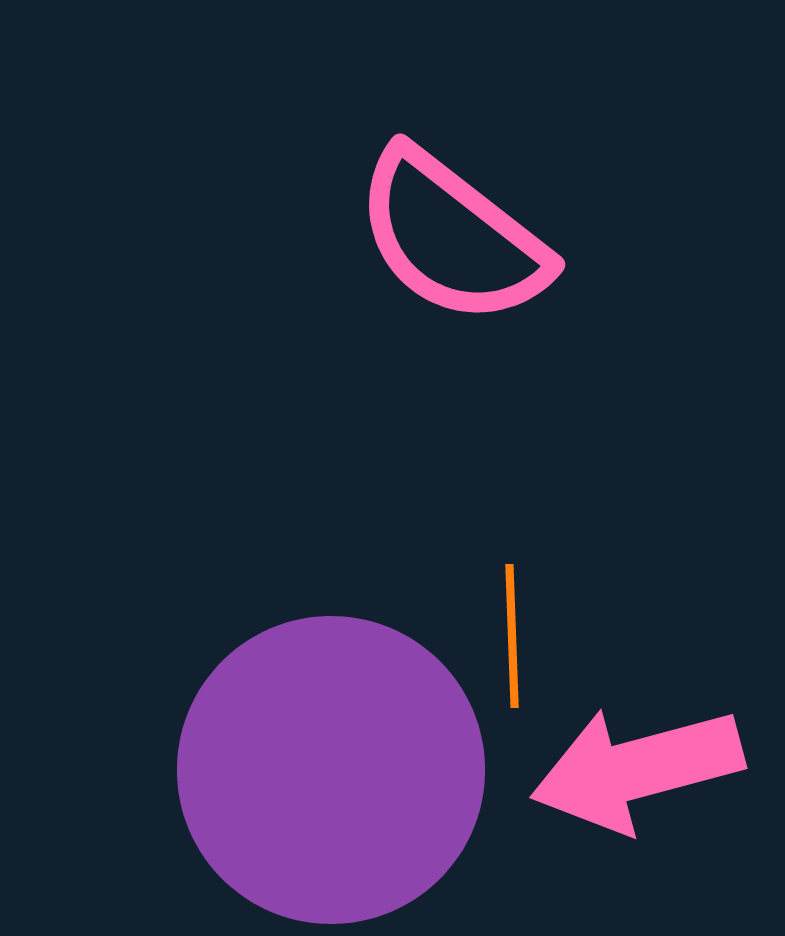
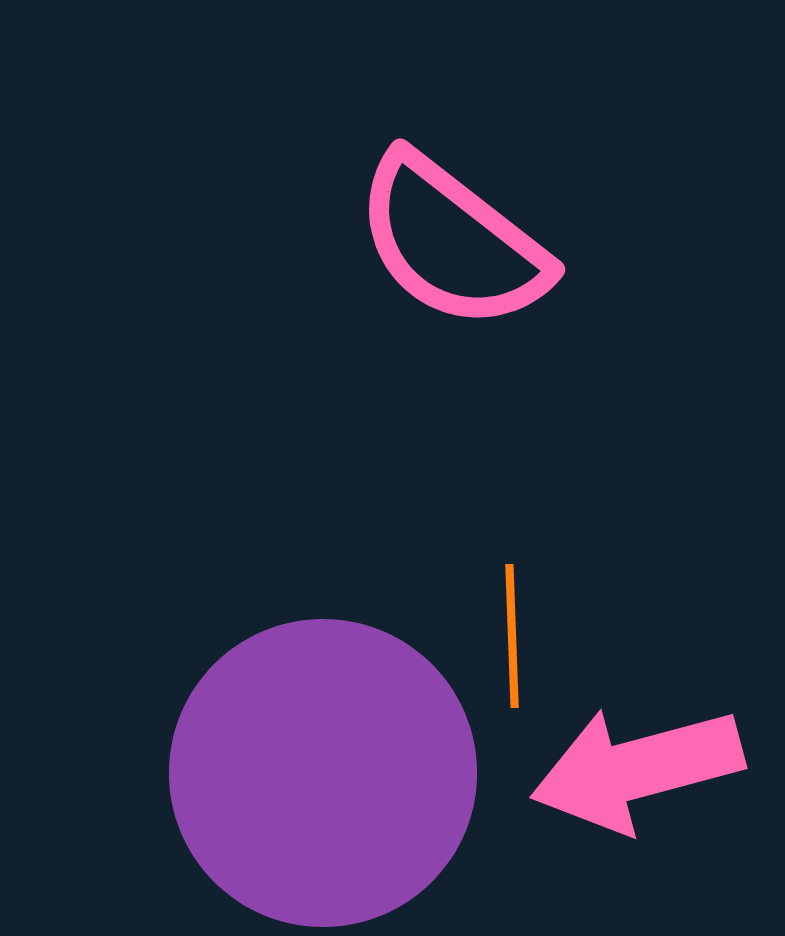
pink semicircle: moved 5 px down
purple circle: moved 8 px left, 3 px down
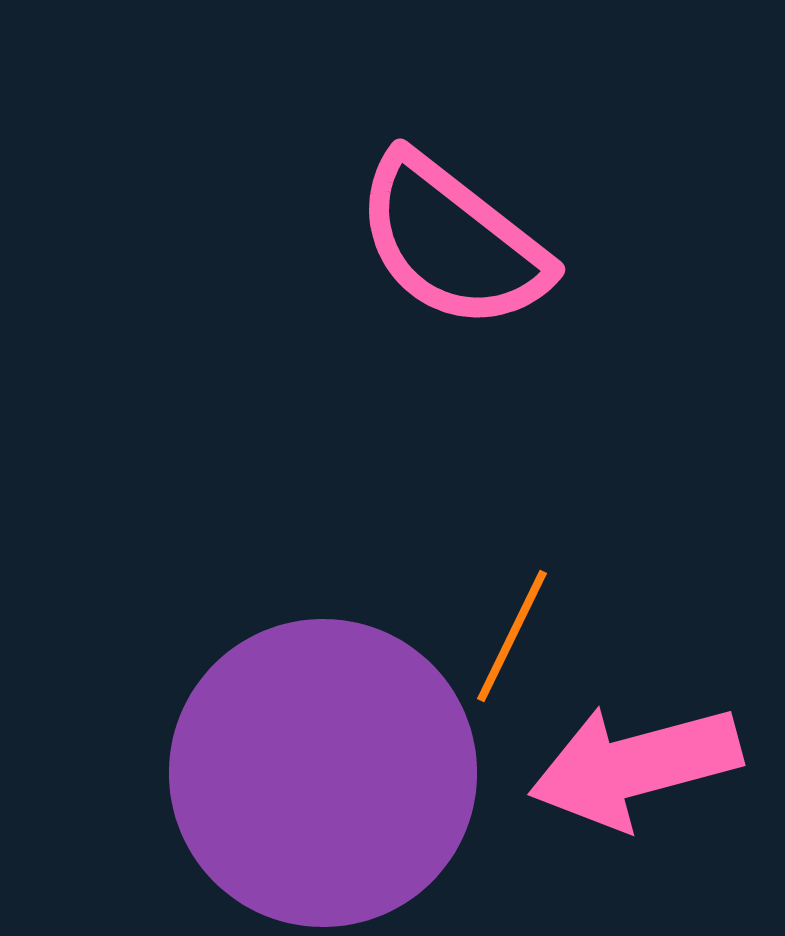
orange line: rotated 28 degrees clockwise
pink arrow: moved 2 px left, 3 px up
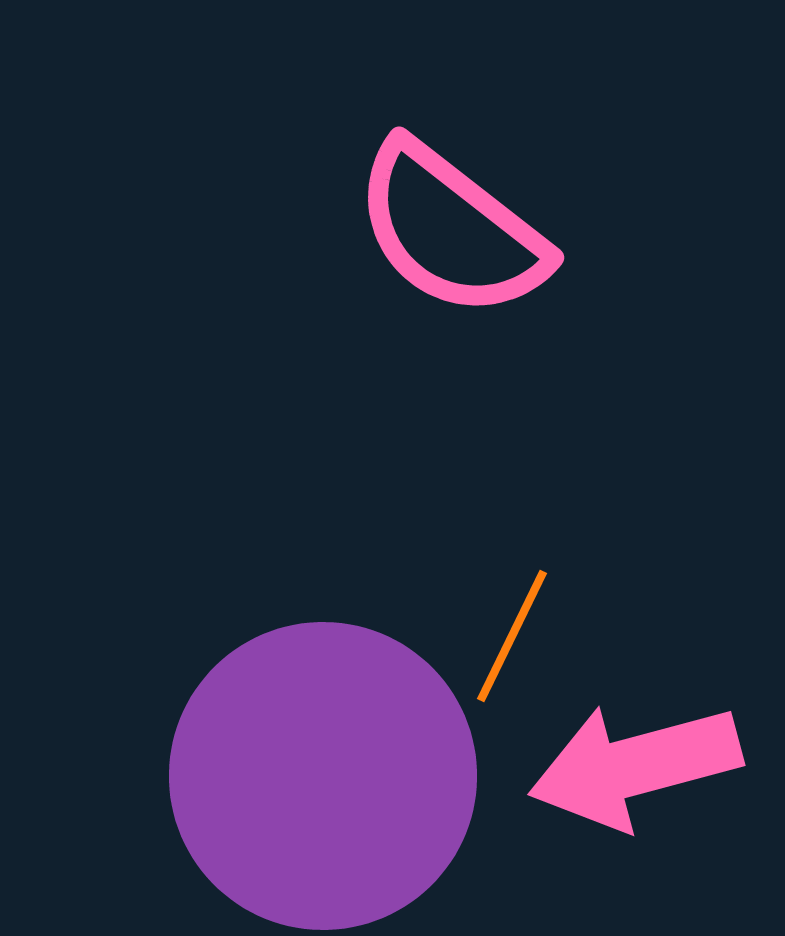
pink semicircle: moved 1 px left, 12 px up
purple circle: moved 3 px down
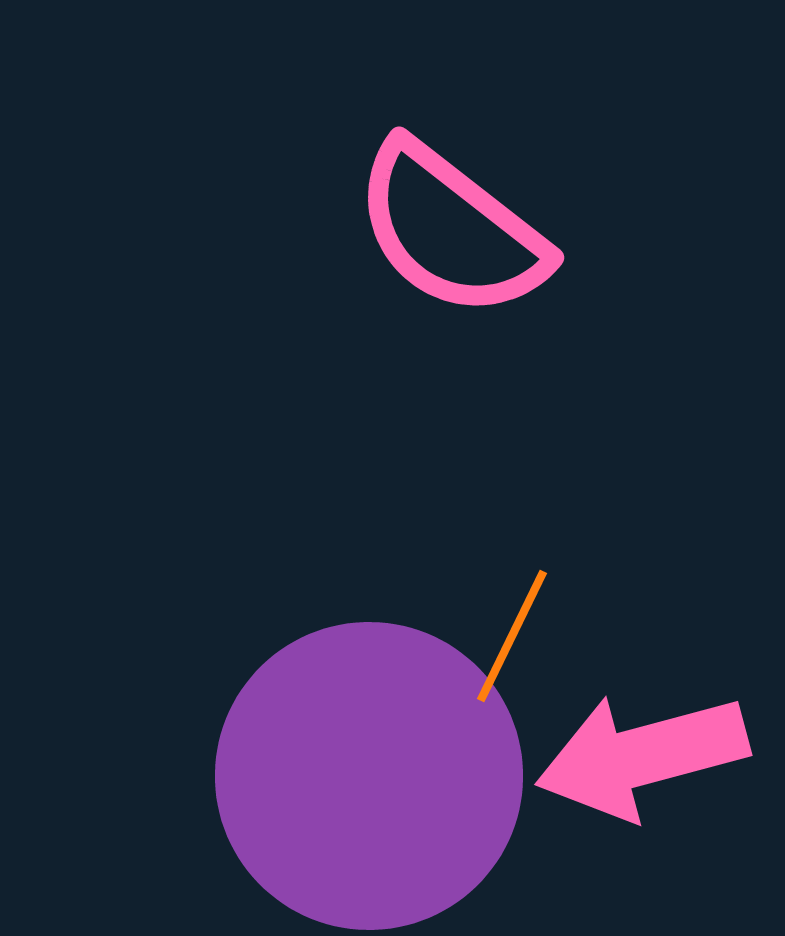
pink arrow: moved 7 px right, 10 px up
purple circle: moved 46 px right
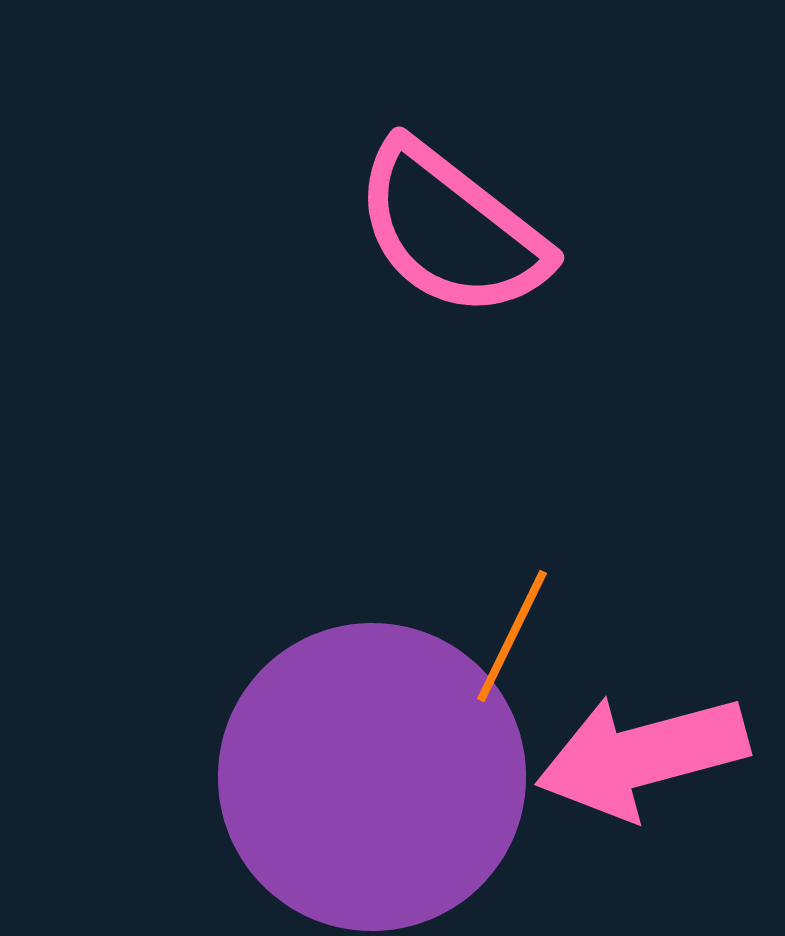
purple circle: moved 3 px right, 1 px down
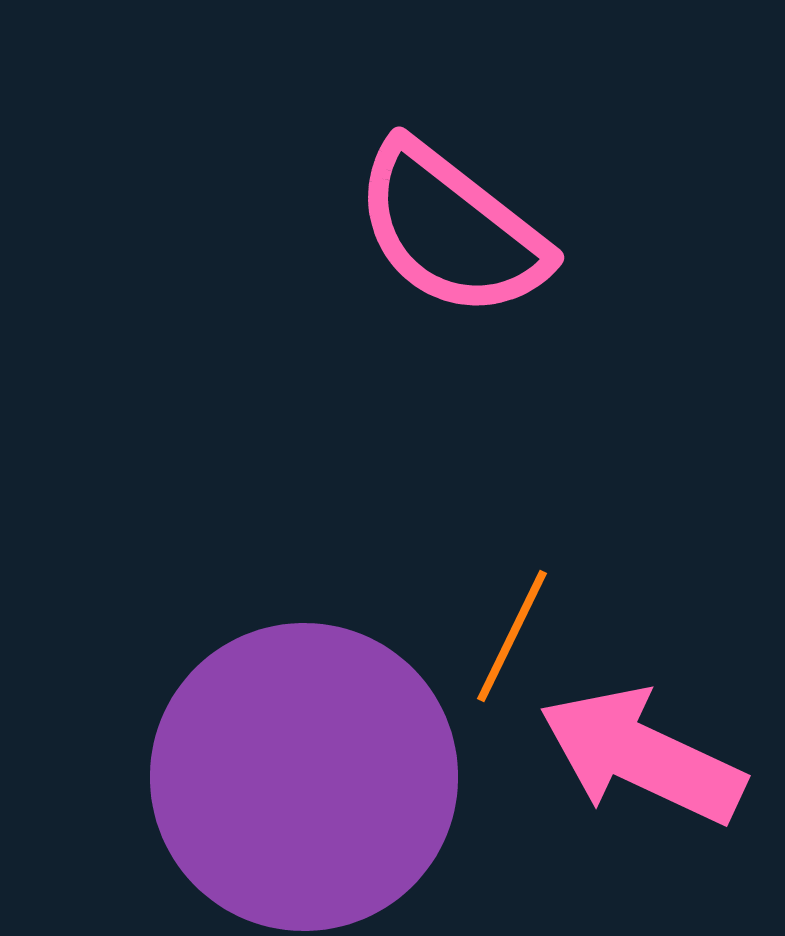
pink arrow: rotated 40 degrees clockwise
purple circle: moved 68 px left
